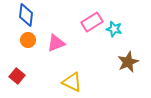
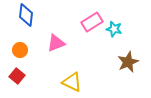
orange circle: moved 8 px left, 10 px down
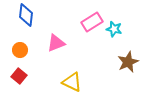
red square: moved 2 px right
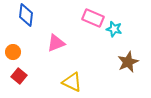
pink rectangle: moved 1 px right, 4 px up; rotated 55 degrees clockwise
orange circle: moved 7 px left, 2 px down
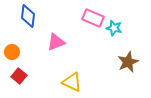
blue diamond: moved 2 px right, 1 px down
cyan star: moved 1 px up
pink triangle: moved 1 px up
orange circle: moved 1 px left
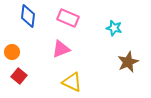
pink rectangle: moved 25 px left
pink triangle: moved 5 px right, 7 px down
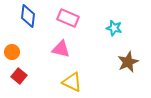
pink triangle: rotated 36 degrees clockwise
